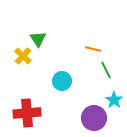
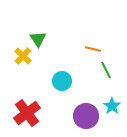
cyan star: moved 2 px left, 6 px down
red cross: rotated 32 degrees counterclockwise
purple circle: moved 8 px left, 2 px up
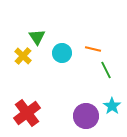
green triangle: moved 1 px left, 2 px up
cyan circle: moved 28 px up
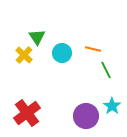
yellow cross: moved 1 px right, 1 px up
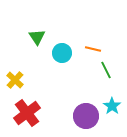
yellow cross: moved 9 px left, 25 px down
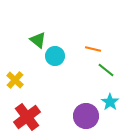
green triangle: moved 1 px right, 3 px down; rotated 18 degrees counterclockwise
cyan circle: moved 7 px left, 3 px down
green line: rotated 24 degrees counterclockwise
cyan star: moved 2 px left, 4 px up
red cross: moved 4 px down
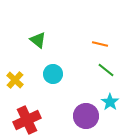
orange line: moved 7 px right, 5 px up
cyan circle: moved 2 px left, 18 px down
red cross: moved 3 px down; rotated 12 degrees clockwise
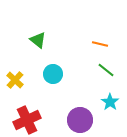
purple circle: moved 6 px left, 4 px down
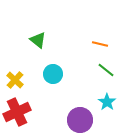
cyan star: moved 3 px left
red cross: moved 10 px left, 8 px up
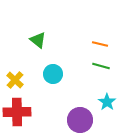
green line: moved 5 px left, 4 px up; rotated 24 degrees counterclockwise
red cross: rotated 24 degrees clockwise
